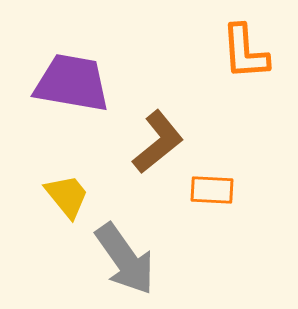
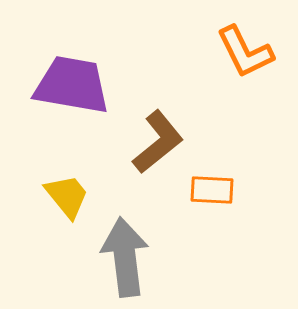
orange L-shape: rotated 22 degrees counterclockwise
purple trapezoid: moved 2 px down
gray arrow: moved 2 px up; rotated 152 degrees counterclockwise
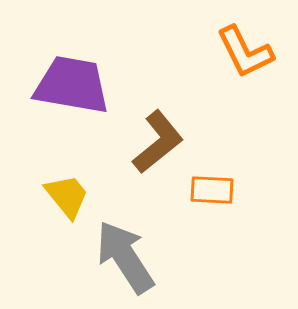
gray arrow: rotated 26 degrees counterclockwise
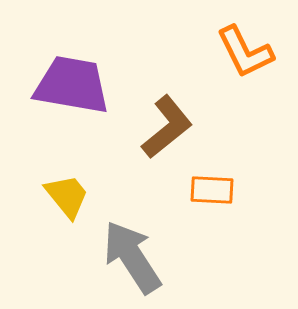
brown L-shape: moved 9 px right, 15 px up
gray arrow: moved 7 px right
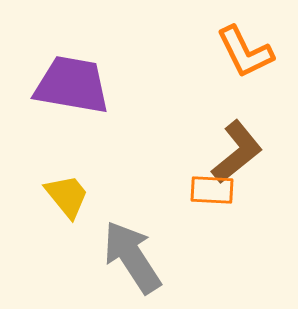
brown L-shape: moved 70 px right, 25 px down
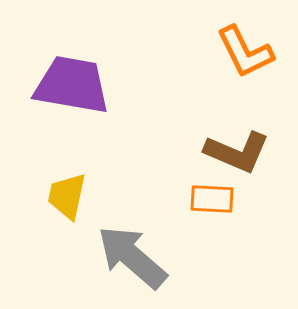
brown L-shape: rotated 62 degrees clockwise
orange rectangle: moved 9 px down
yellow trapezoid: rotated 129 degrees counterclockwise
gray arrow: rotated 16 degrees counterclockwise
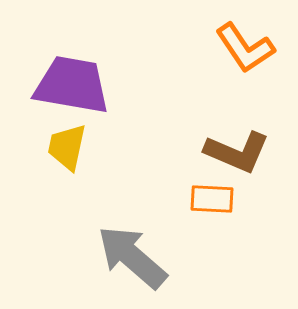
orange L-shape: moved 4 px up; rotated 8 degrees counterclockwise
yellow trapezoid: moved 49 px up
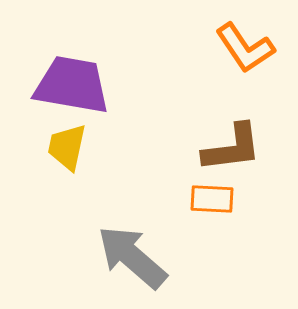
brown L-shape: moved 5 px left, 4 px up; rotated 30 degrees counterclockwise
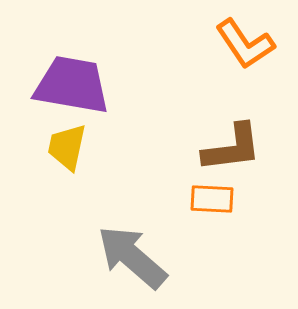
orange L-shape: moved 4 px up
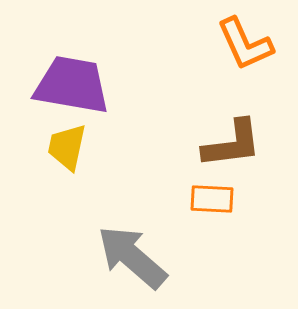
orange L-shape: rotated 10 degrees clockwise
brown L-shape: moved 4 px up
